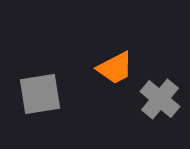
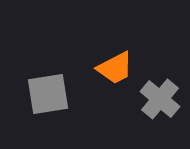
gray square: moved 8 px right
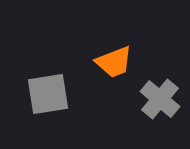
orange trapezoid: moved 1 px left, 6 px up; rotated 6 degrees clockwise
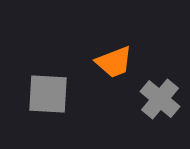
gray square: rotated 12 degrees clockwise
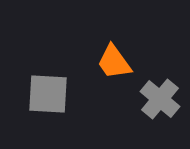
orange trapezoid: rotated 75 degrees clockwise
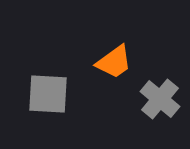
orange trapezoid: rotated 90 degrees counterclockwise
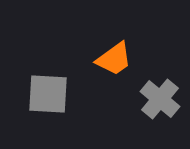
orange trapezoid: moved 3 px up
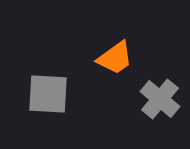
orange trapezoid: moved 1 px right, 1 px up
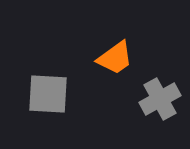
gray cross: rotated 21 degrees clockwise
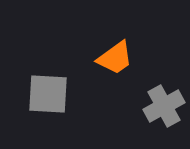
gray cross: moved 4 px right, 7 px down
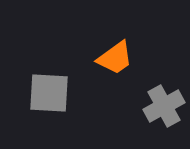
gray square: moved 1 px right, 1 px up
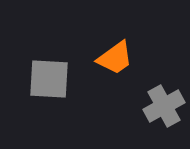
gray square: moved 14 px up
